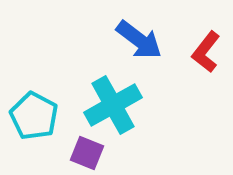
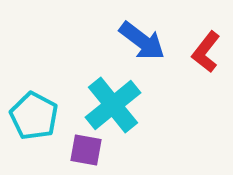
blue arrow: moved 3 px right, 1 px down
cyan cross: rotated 10 degrees counterclockwise
purple square: moved 1 px left, 3 px up; rotated 12 degrees counterclockwise
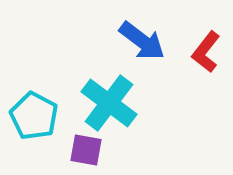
cyan cross: moved 4 px left, 2 px up; rotated 14 degrees counterclockwise
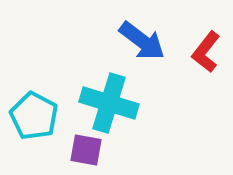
cyan cross: rotated 20 degrees counterclockwise
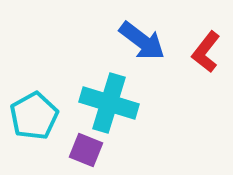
cyan pentagon: rotated 15 degrees clockwise
purple square: rotated 12 degrees clockwise
